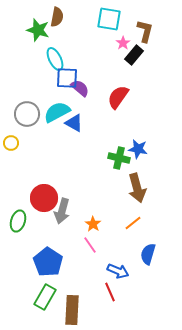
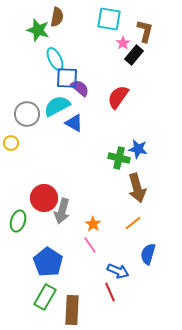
cyan semicircle: moved 6 px up
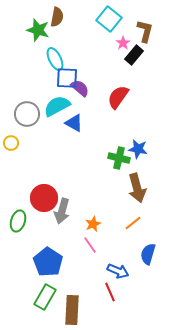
cyan square: rotated 30 degrees clockwise
orange star: rotated 14 degrees clockwise
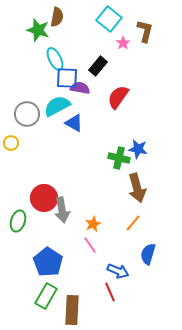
black rectangle: moved 36 px left, 11 px down
purple semicircle: rotated 30 degrees counterclockwise
gray arrow: moved 1 px up; rotated 25 degrees counterclockwise
orange line: rotated 12 degrees counterclockwise
green rectangle: moved 1 px right, 1 px up
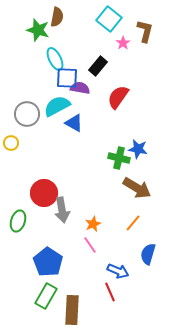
brown arrow: rotated 44 degrees counterclockwise
red circle: moved 5 px up
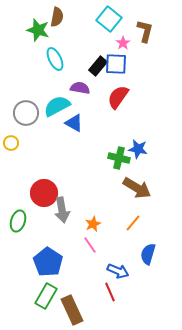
blue square: moved 49 px right, 14 px up
gray circle: moved 1 px left, 1 px up
brown rectangle: rotated 28 degrees counterclockwise
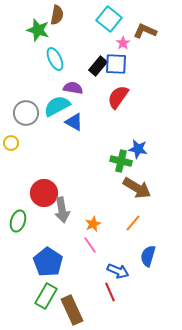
brown semicircle: moved 2 px up
brown L-shape: rotated 80 degrees counterclockwise
purple semicircle: moved 7 px left
blue triangle: moved 1 px up
green cross: moved 2 px right, 3 px down
blue semicircle: moved 2 px down
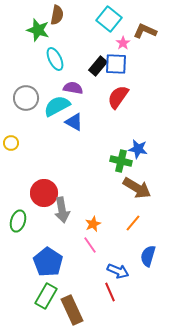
gray circle: moved 15 px up
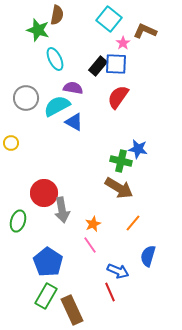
brown arrow: moved 18 px left
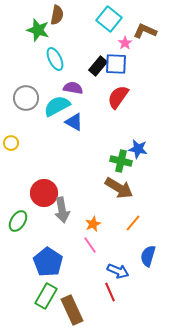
pink star: moved 2 px right
green ellipse: rotated 15 degrees clockwise
